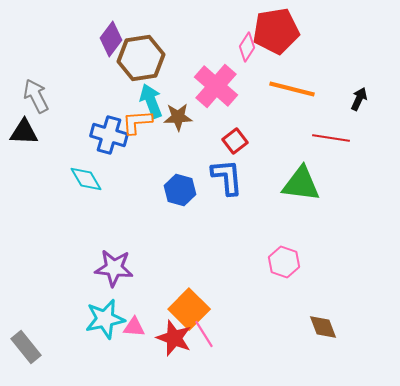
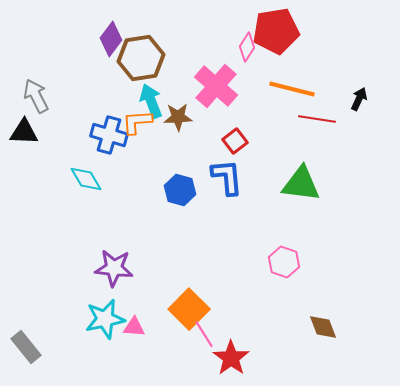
red line: moved 14 px left, 19 px up
red star: moved 57 px right, 20 px down; rotated 15 degrees clockwise
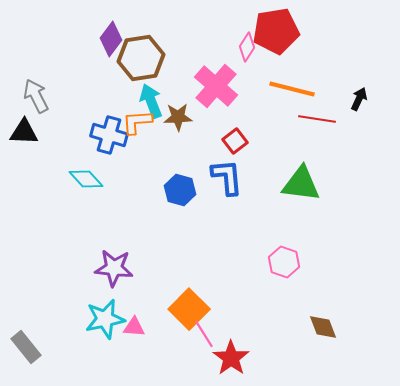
cyan diamond: rotated 12 degrees counterclockwise
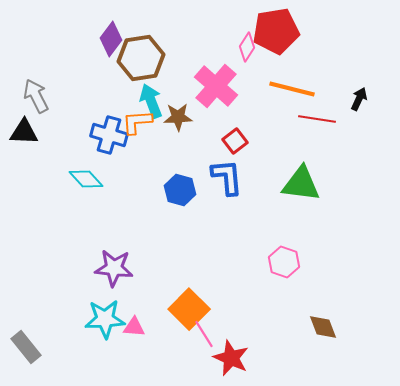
cyan star: rotated 9 degrees clockwise
red star: rotated 12 degrees counterclockwise
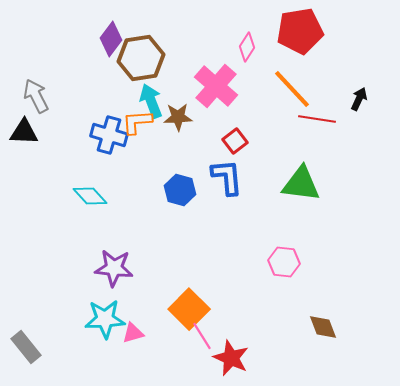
red pentagon: moved 24 px right
orange line: rotated 33 degrees clockwise
cyan diamond: moved 4 px right, 17 px down
pink hexagon: rotated 12 degrees counterclockwise
pink triangle: moved 1 px left, 6 px down; rotated 20 degrees counterclockwise
pink line: moved 2 px left, 2 px down
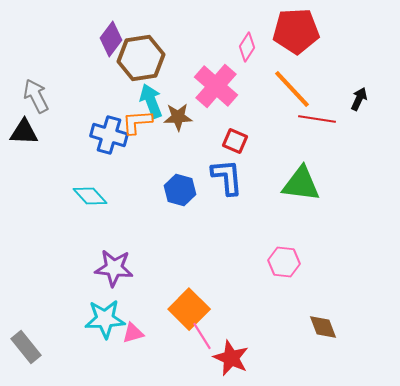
red pentagon: moved 4 px left; rotated 6 degrees clockwise
red square: rotated 30 degrees counterclockwise
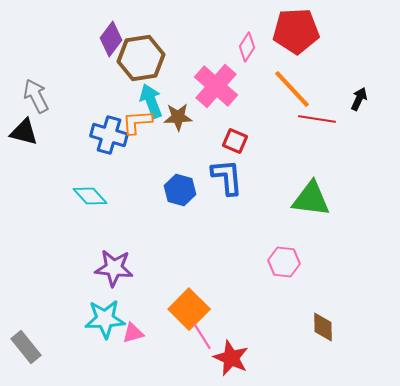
black triangle: rotated 12 degrees clockwise
green triangle: moved 10 px right, 15 px down
brown diamond: rotated 20 degrees clockwise
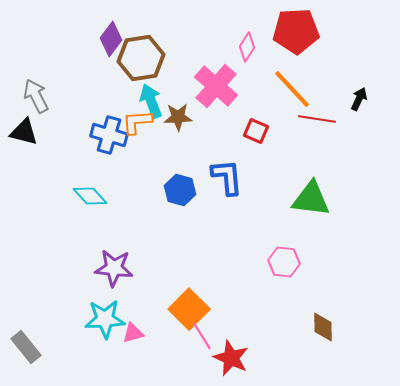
red square: moved 21 px right, 10 px up
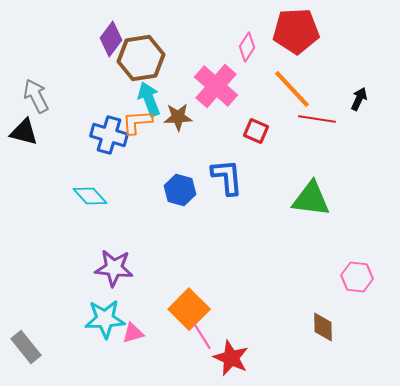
cyan arrow: moved 2 px left, 2 px up
pink hexagon: moved 73 px right, 15 px down
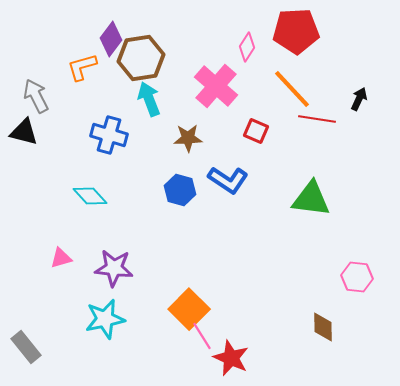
brown star: moved 10 px right, 21 px down
orange L-shape: moved 55 px left, 55 px up; rotated 12 degrees counterclockwise
blue L-shape: moved 1 px right, 3 px down; rotated 129 degrees clockwise
cyan star: rotated 9 degrees counterclockwise
pink triangle: moved 72 px left, 75 px up
